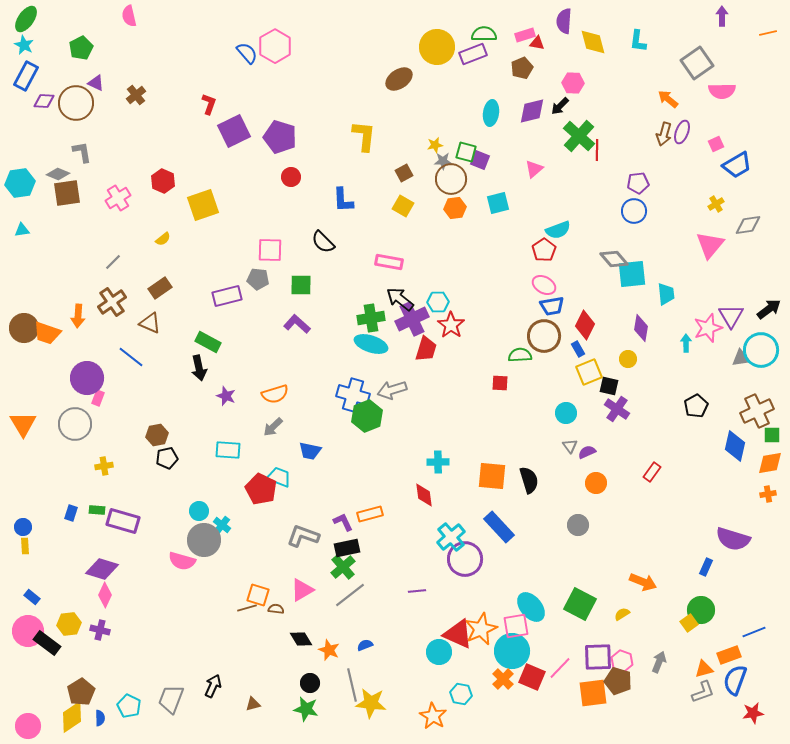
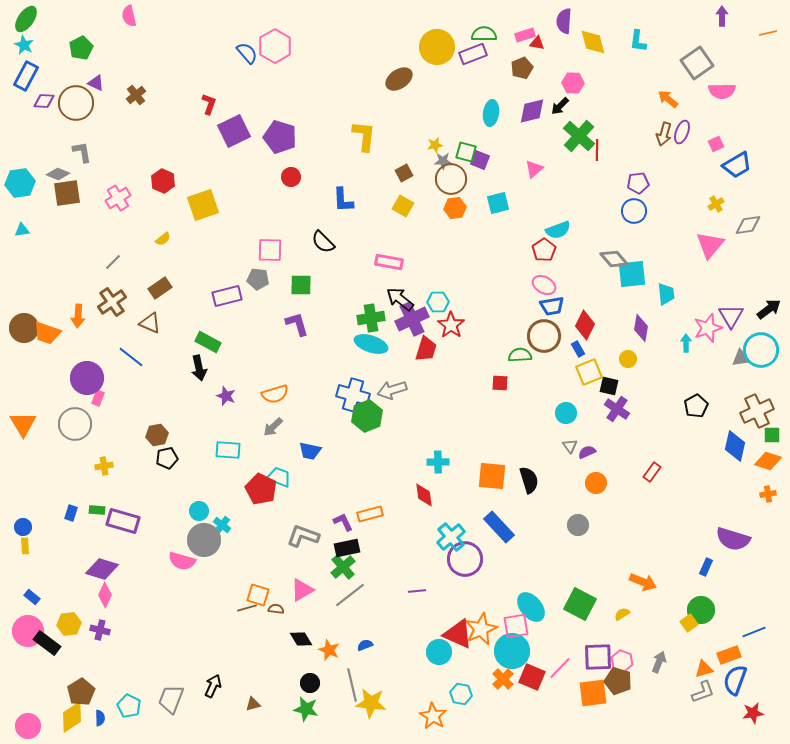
purple L-shape at (297, 324): rotated 32 degrees clockwise
orange diamond at (770, 463): moved 2 px left, 2 px up; rotated 28 degrees clockwise
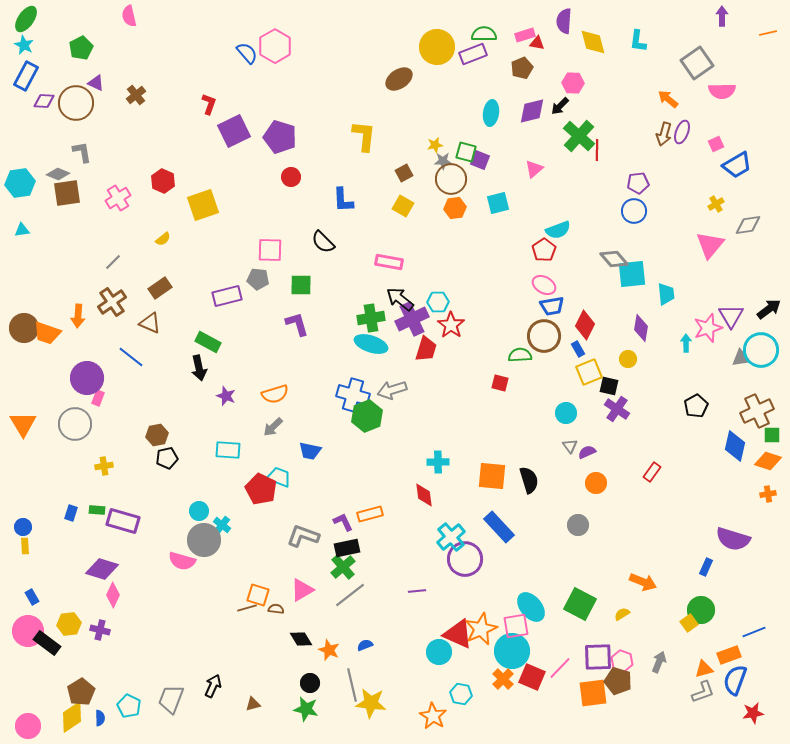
red square at (500, 383): rotated 12 degrees clockwise
pink diamond at (105, 595): moved 8 px right
blue rectangle at (32, 597): rotated 21 degrees clockwise
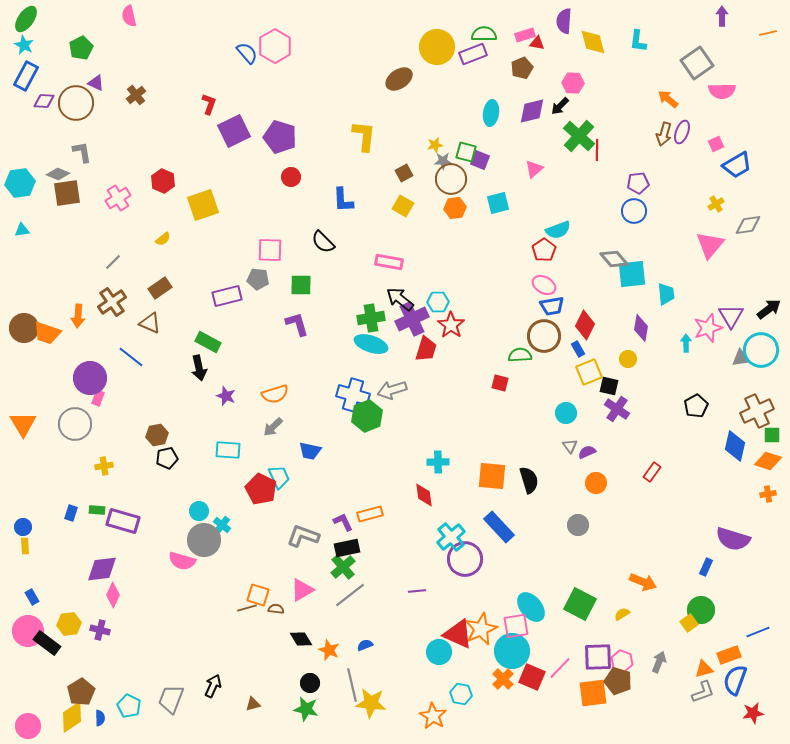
purple circle at (87, 378): moved 3 px right
cyan trapezoid at (279, 477): rotated 45 degrees clockwise
purple diamond at (102, 569): rotated 24 degrees counterclockwise
blue line at (754, 632): moved 4 px right
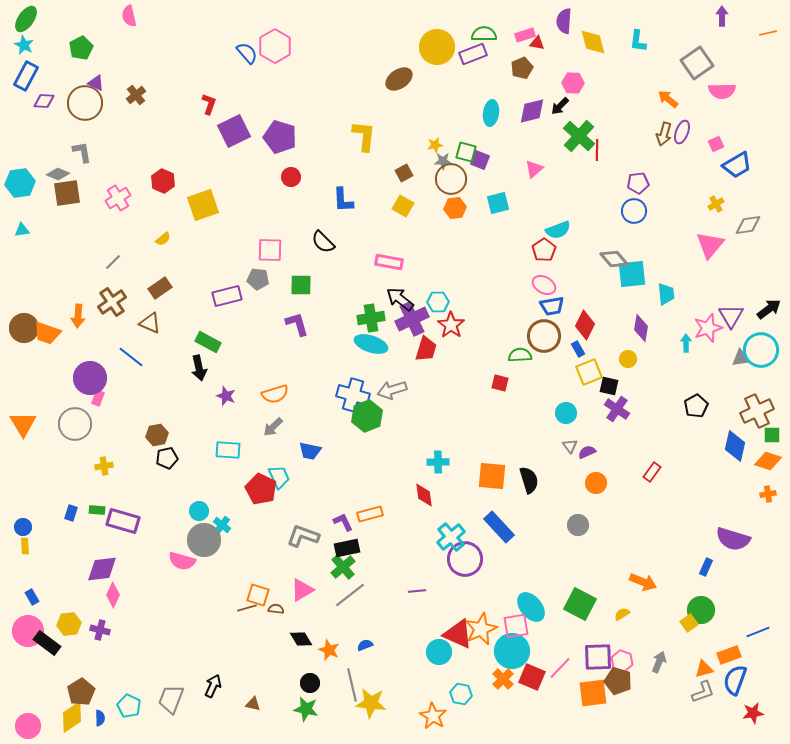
brown circle at (76, 103): moved 9 px right
brown triangle at (253, 704): rotated 28 degrees clockwise
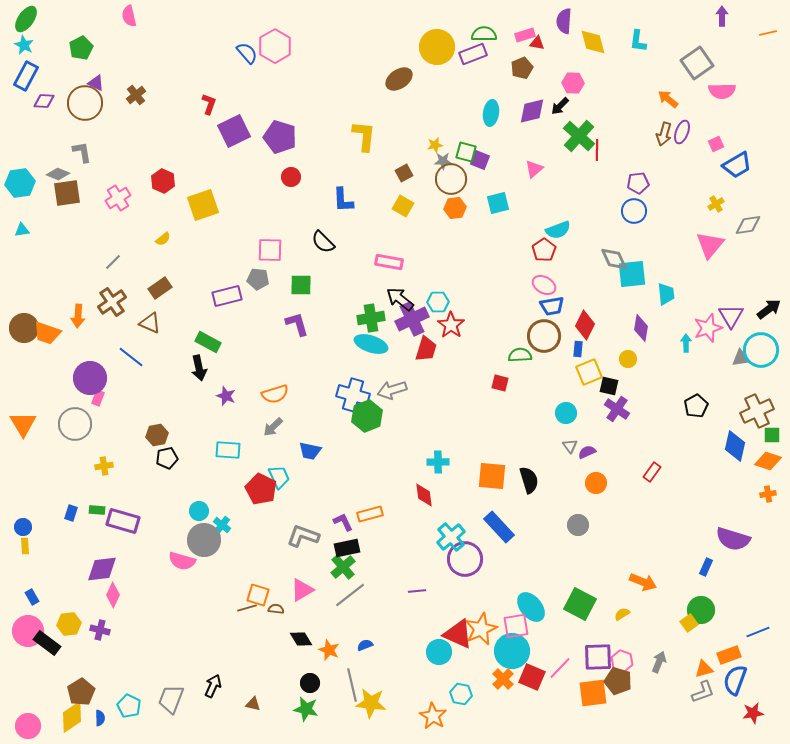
gray diamond at (614, 259): rotated 16 degrees clockwise
blue rectangle at (578, 349): rotated 35 degrees clockwise
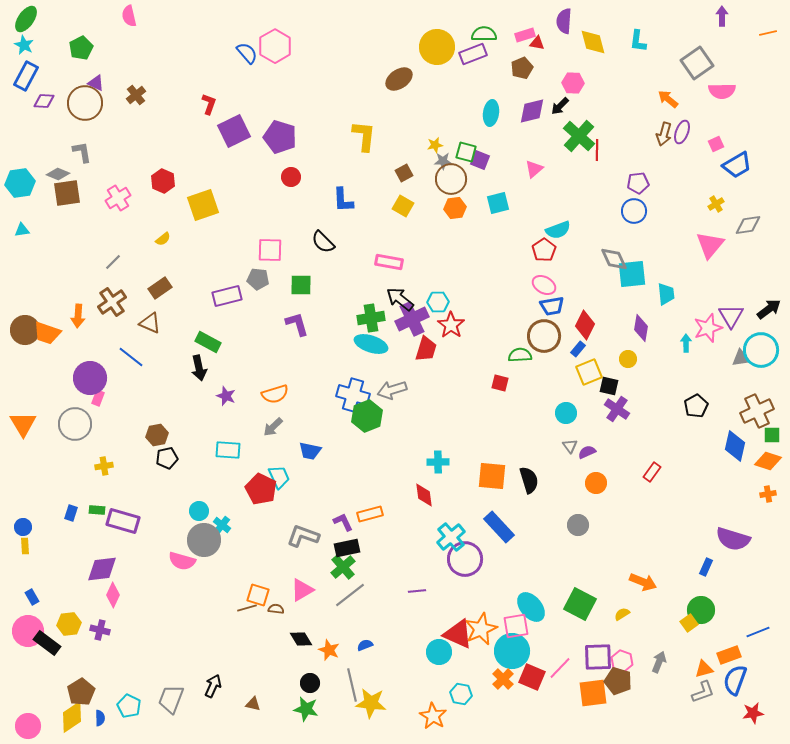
brown circle at (24, 328): moved 1 px right, 2 px down
blue rectangle at (578, 349): rotated 35 degrees clockwise
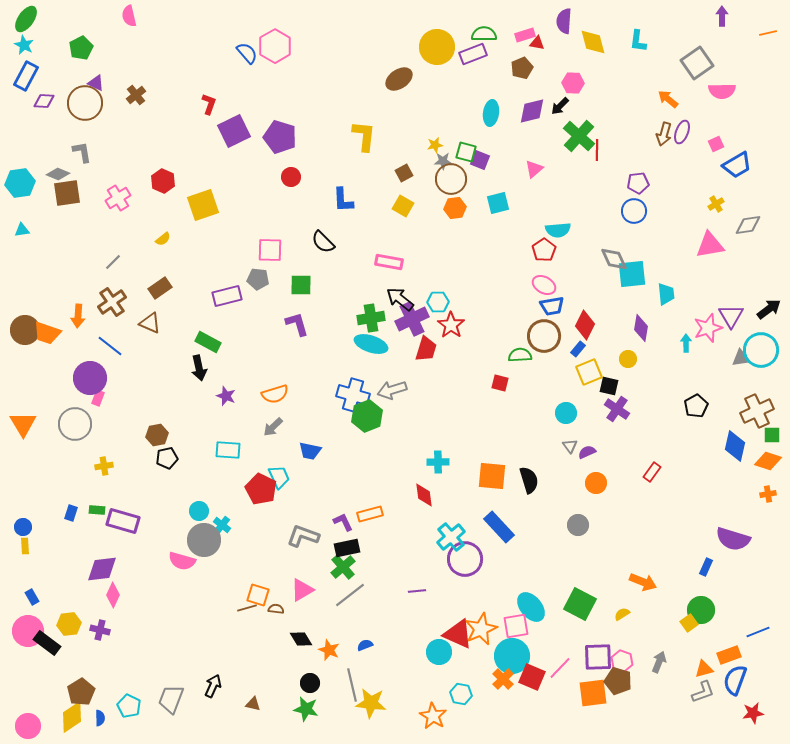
cyan semicircle at (558, 230): rotated 15 degrees clockwise
pink triangle at (710, 245): rotated 40 degrees clockwise
blue line at (131, 357): moved 21 px left, 11 px up
cyan circle at (512, 651): moved 5 px down
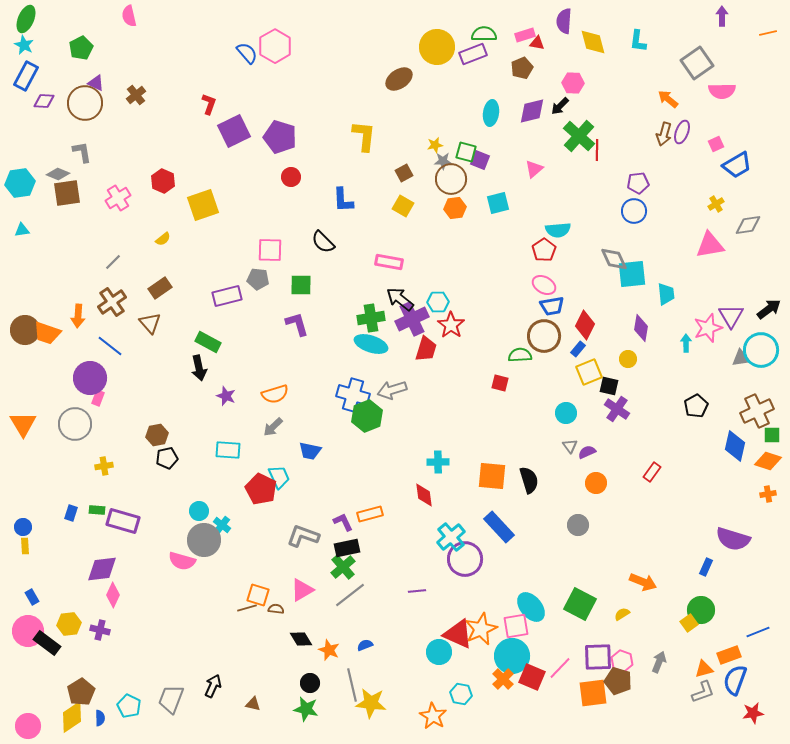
green ellipse at (26, 19): rotated 12 degrees counterclockwise
brown triangle at (150, 323): rotated 25 degrees clockwise
